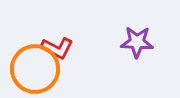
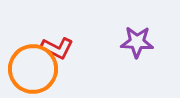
orange circle: moved 2 px left
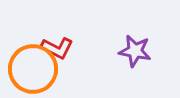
purple star: moved 2 px left, 9 px down; rotated 8 degrees clockwise
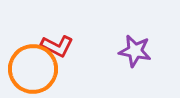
red L-shape: moved 2 px up
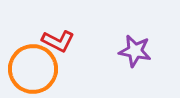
red L-shape: moved 1 px right, 5 px up
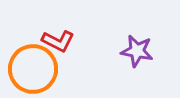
purple star: moved 2 px right
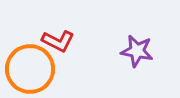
orange circle: moved 3 px left
